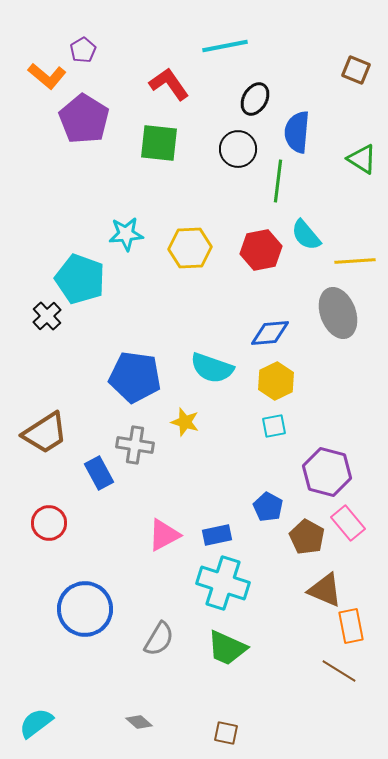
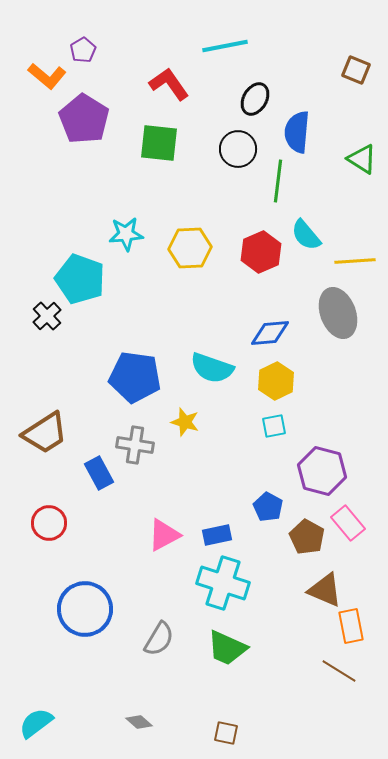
red hexagon at (261, 250): moved 2 px down; rotated 12 degrees counterclockwise
purple hexagon at (327, 472): moved 5 px left, 1 px up
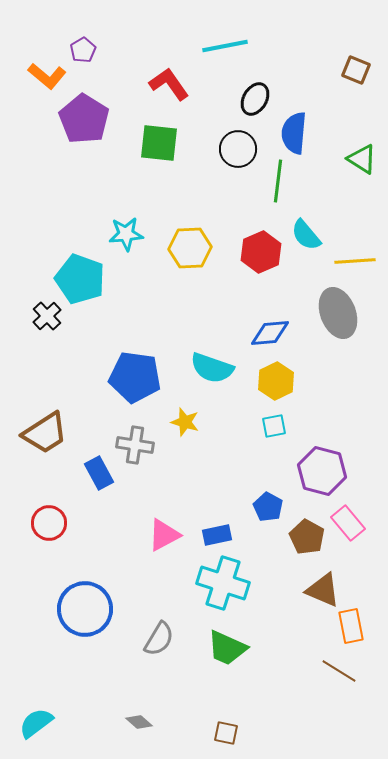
blue semicircle at (297, 132): moved 3 px left, 1 px down
brown triangle at (325, 590): moved 2 px left
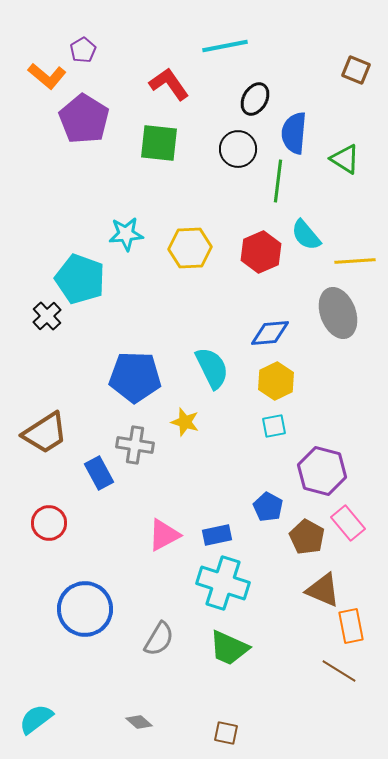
green triangle at (362, 159): moved 17 px left
cyan semicircle at (212, 368): rotated 135 degrees counterclockwise
blue pentagon at (135, 377): rotated 6 degrees counterclockwise
green trapezoid at (227, 648): moved 2 px right
cyan semicircle at (36, 723): moved 4 px up
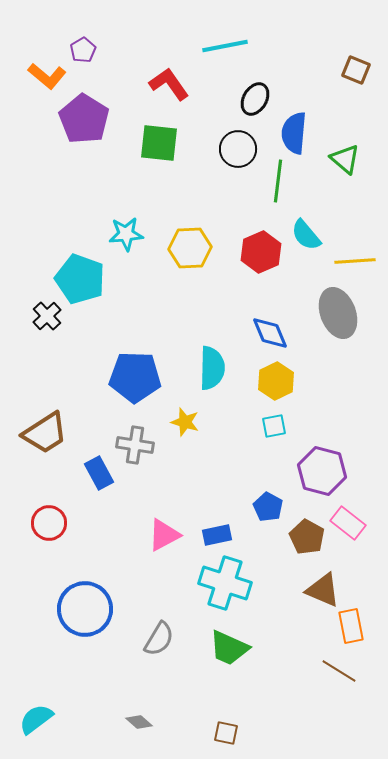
green triangle at (345, 159): rotated 8 degrees clockwise
blue diamond at (270, 333): rotated 72 degrees clockwise
cyan semicircle at (212, 368): rotated 27 degrees clockwise
pink rectangle at (348, 523): rotated 12 degrees counterclockwise
cyan cross at (223, 583): moved 2 px right
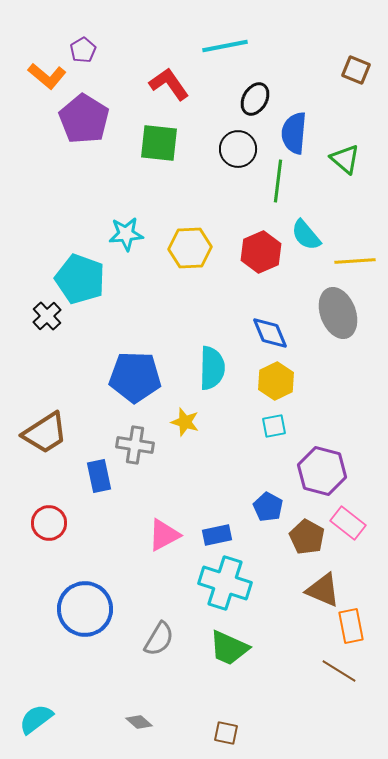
blue rectangle at (99, 473): moved 3 px down; rotated 16 degrees clockwise
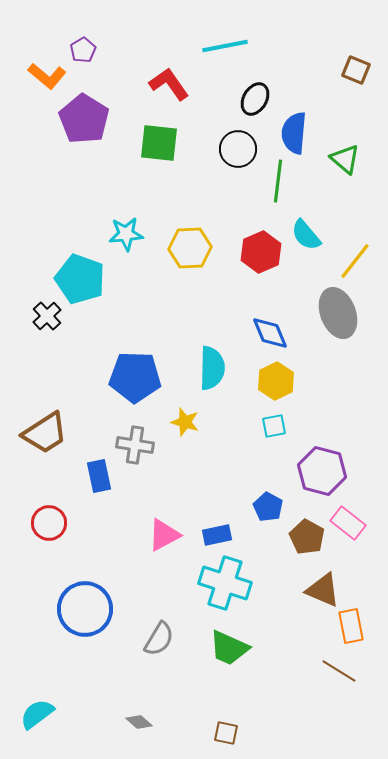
yellow line at (355, 261): rotated 48 degrees counterclockwise
cyan semicircle at (36, 719): moved 1 px right, 5 px up
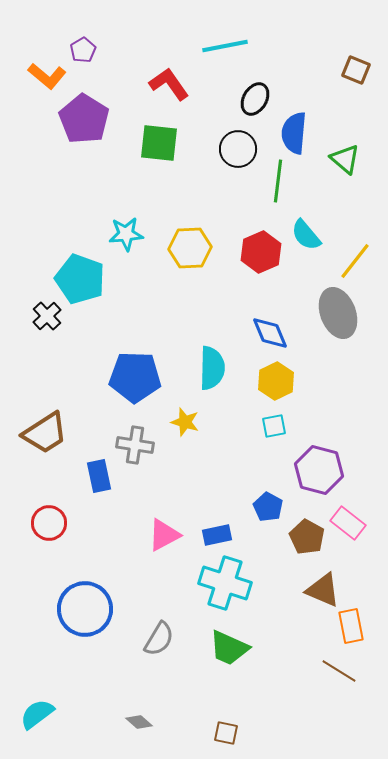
purple hexagon at (322, 471): moved 3 px left, 1 px up
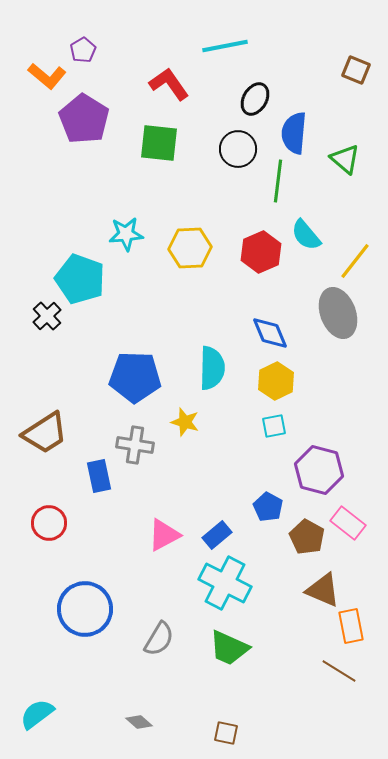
blue rectangle at (217, 535): rotated 28 degrees counterclockwise
cyan cross at (225, 583): rotated 9 degrees clockwise
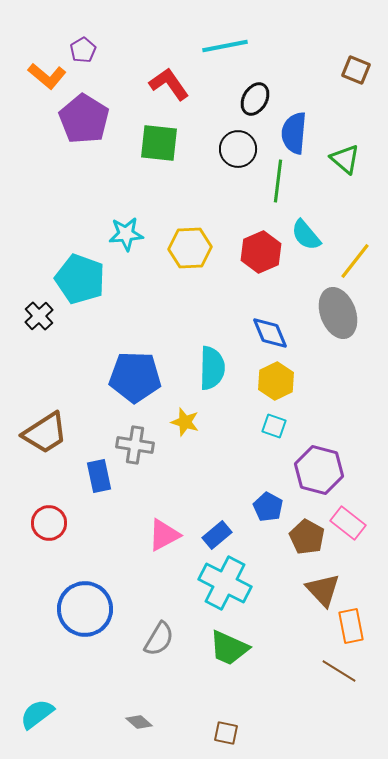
black cross at (47, 316): moved 8 px left
cyan square at (274, 426): rotated 30 degrees clockwise
brown triangle at (323, 590): rotated 24 degrees clockwise
